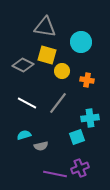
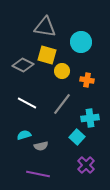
gray line: moved 4 px right, 1 px down
cyan square: rotated 28 degrees counterclockwise
purple cross: moved 6 px right, 3 px up; rotated 24 degrees counterclockwise
purple line: moved 17 px left
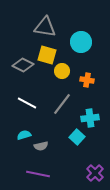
purple cross: moved 9 px right, 8 px down
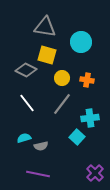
gray diamond: moved 3 px right, 5 px down
yellow circle: moved 7 px down
white line: rotated 24 degrees clockwise
cyan semicircle: moved 3 px down
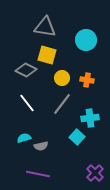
cyan circle: moved 5 px right, 2 px up
